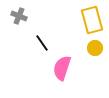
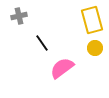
gray cross: rotated 35 degrees counterclockwise
pink semicircle: rotated 35 degrees clockwise
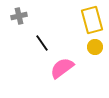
yellow circle: moved 1 px up
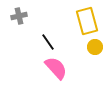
yellow rectangle: moved 5 px left, 1 px down
black line: moved 6 px right, 1 px up
pink semicircle: moved 6 px left; rotated 85 degrees clockwise
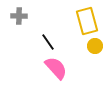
gray cross: rotated 14 degrees clockwise
yellow circle: moved 1 px up
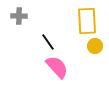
yellow rectangle: rotated 12 degrees clockwise
pink semicircle: moved 1 px right, 1 px up
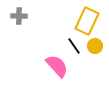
yellow rectangle: rotated 28 degrees clockwise
black line: moved 26 px right, 4 px down
pink semicircle: moved 1 px up
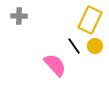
yellow rectangle: moved 3 px right, 1 px up
pink semicircle: moved 2 px left, 1 px up
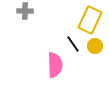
gray cross: moved 6 px right, 5 px up
black line: moved 1 px left, 2 px up
pink semicircle: rotated 40 degrees clockwise
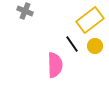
gray cross: rotated 21 degrees clockwise
yellow rectangle: rotated 28 degrees clockwise
black line: moved 1 px left
